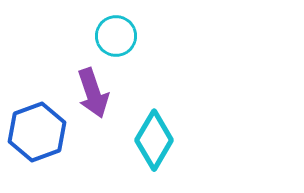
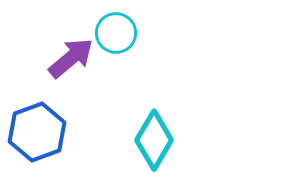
cyan circle: moved 3 px up
purple arrow: moved 22 px left, 35 px up; rotated 111 degrees counterclockwise
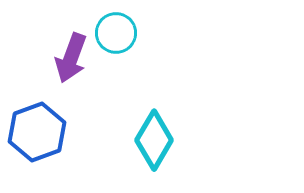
purple arrow: rotated 150 degrees clockwise
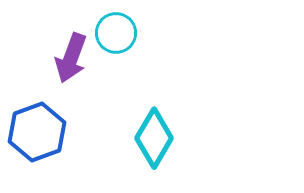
cyan diamond: moved 2 px up
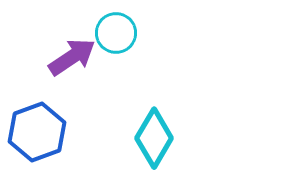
purple arrow: moved 1 px right, 1 px up; rotated 144 degrees counterclockwise
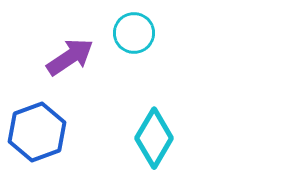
cyan circle: moved 18 px right
purple arrow: moved 2 px left
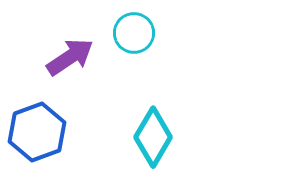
cyan diamond: moved 1 px left, 1 px up
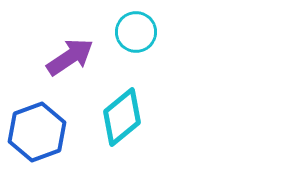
cyan circle: moved 2 px right, 1 px up
cyan diamond: moved 31 px left, 20 px up; rotated 20 degrees clockwise
